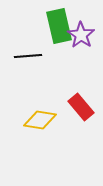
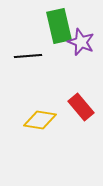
purple star: moved 7 px down; rotated 12 degrees counterclockwise
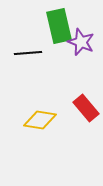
black line: moved 3 px up
red rectangle: moved 5 px right, 1 px down
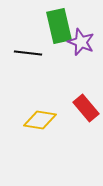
black line: rotated 12 degrees clockwise
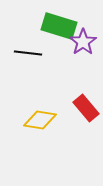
green rectangle: rotated 60 degrees counterclockwise
purple star: moved 2 px right; rotated 16 degrees clockwise
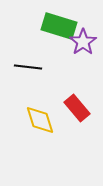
black line: moved 14 px down
red rectangle: moved 9 px left
yellow diamond: rotated 64 degrees clockwise
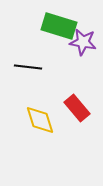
purple star: rotated 28 degrees counterclockwise
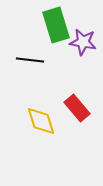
green rectangle: moved 3 px left, 1 px up; rotated 56 degrees clockwise
black line: moved 2 px right, 7 px up
yellow diamond: moved 1 px right, 1 px down
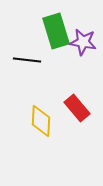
green rectangle: moved 6 px down
black line: moved 3 px left
yellow diamond: rotated 20 degrees clockwise
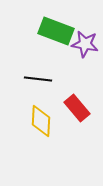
green rectangle: rotated 52 degrees counterclockwise
purple star: moved 2 px right, 2 px down
black line: moved 11 px right, 19 px down
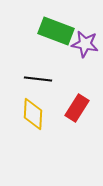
red rectangle: rotated 72 degrees clockwise
yellow diamond: moved 8 px left, 7 px up
